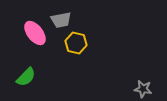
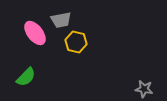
yellow hexagon: moved 1 px up
gray star: moved 1 px right
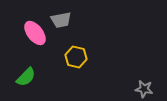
yellow hexagon: moved 15 px down
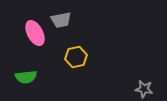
pink ellipse: rotated 10 degrees clockwise
yellow hexagon: rotated 25 degrees counterclockwise
green semicircle: rotated 40 degrees clockwise
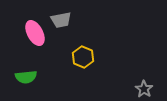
yellow hexagon: moved 7 px right; rotated 25 degrees counterclockwise
gray star: rotated 24 degrees clockwise
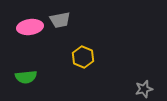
gray trapezoid: moved 1 px left
pink ellipse: moved 5 px left, 6 px up; rotated 70 degrees counterclockwise
gray star: rotated 24 degrees clockwise
